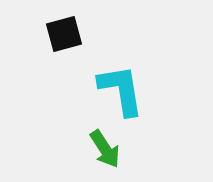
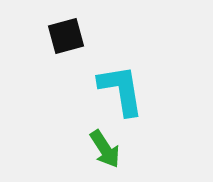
black square: moved 2 px right, 2 px down
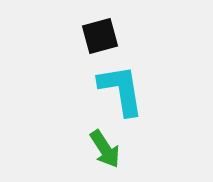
black square: moved 34 px right
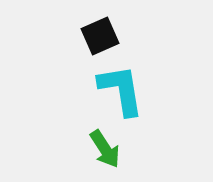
black square: rotated 9 degrees counterclockwise
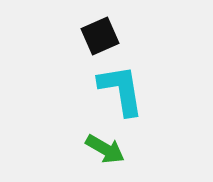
green arrow: rotated 27 degrees counterclockwise
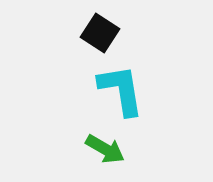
black square: moved 3 px up; rotated 33 degrees counterclockwise
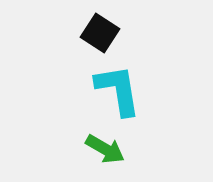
cyan L-shape: moved 3 px left
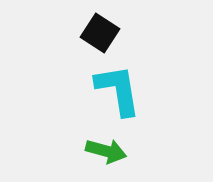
green arrow: moved 1 px right, 2 px down; rotated 15 degrees counterclockwise
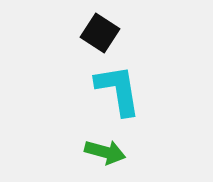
green arrow: moved 1 px left, 1 px down
